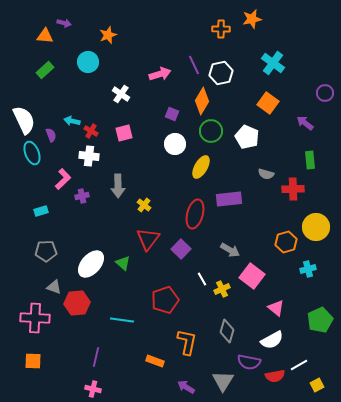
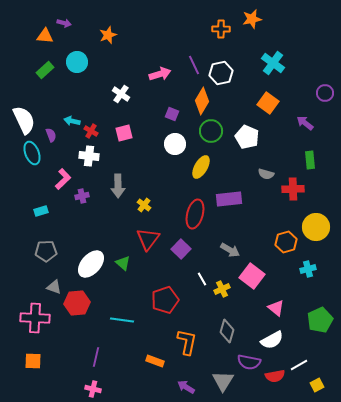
cyan circle at (88, 62): moved 11 px left
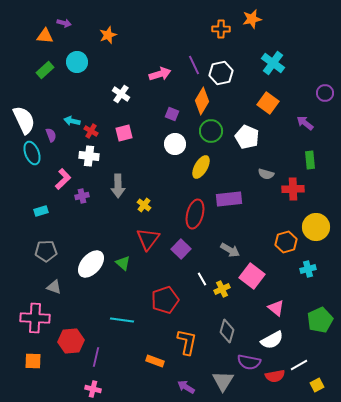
red hexagon at (77, 303): moved 6 px left, 38 px down
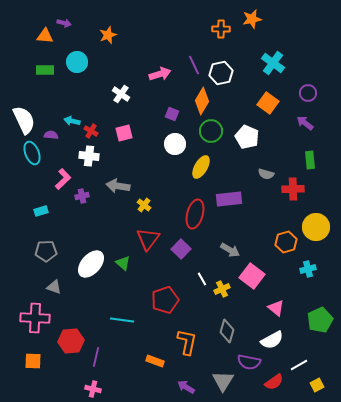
green rectangle at (45, 70): rotated 42 degrees clockwise
purple circle at (325, 93): moved 17 px left
purple semicircle at (51, 135): rotated 64 degrees counterclockwise
gray arrow at (118, 186): rotated 100 degrees clockwise
red semicircle at (275, 376): moved 1 px left, 6 px down; rotated 24 degrees counterclockwise
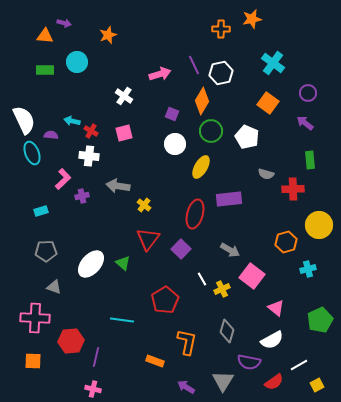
white cross at (121, 94): moved 3 px right, 2 px down
yellow circle at (316, 227): moved 3 px right, 2 px up
red pentagon at (165, 300): rotated 12 degrees counterclockwise
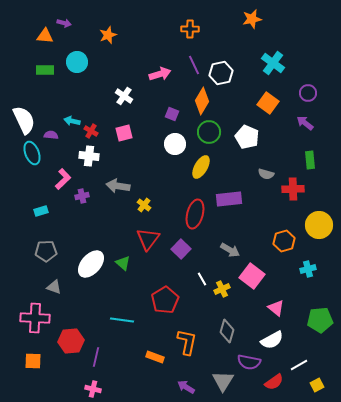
orange cross at (221, 29): moved 31 px left
green circle at (211, 131): moved 2 px left, 1 px down
orange hexagon at (286, 242): moved 2 px left, 1 px up
green pentagon at (320, 320): rotated 20 degrees clockwise
orange rectangle at (155, 361): moved 4 px up
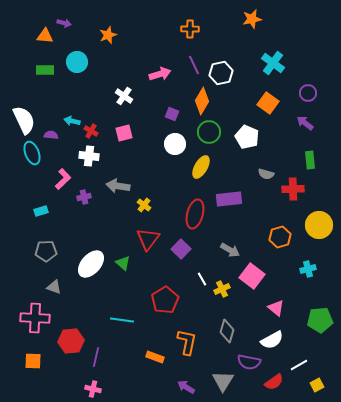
purple cross at (82, 196): moved 2 px right, 1 px down
orange hexagon at (284, 241): moved 4 px left, 4 px up
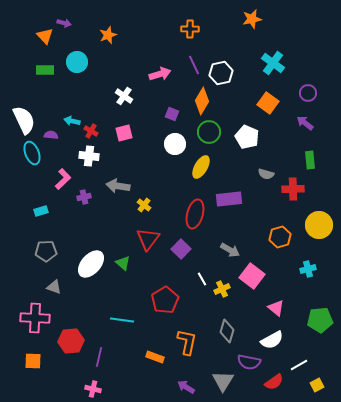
orange triangle at (45, 36): rotated 42 degrees clockwise
purple line at (96, 357): moved 3 px right
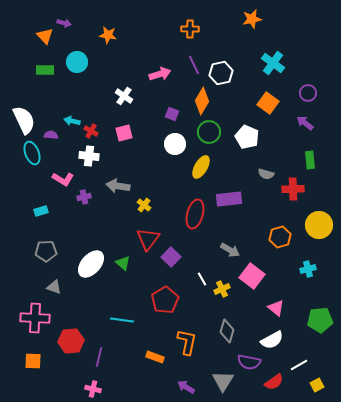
orange star at (108, 35): rotated 30 degrees clockwise
pink L-shape at (63, 179): rotated 75 degrees clockwise
purple square at (181, 249): moved 10 px left, 8 px down
